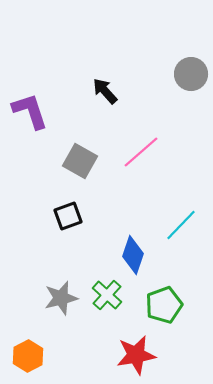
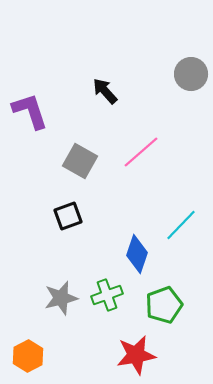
blue diamond: moved 4 px right, 1 px up
green cross: rotated 28 degrees clockwise
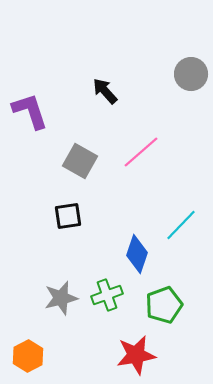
black square: rotated 12 degrees clockwise
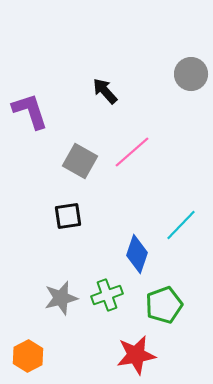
pink line: moved 9 px left
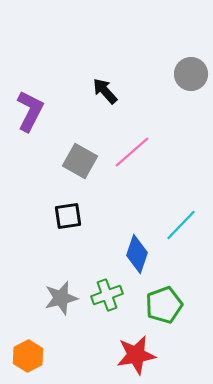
purple L-shape: rotated 45 degrees clockwise
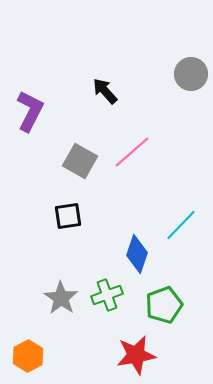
gray star: rotated 24 degrees counterclockwise
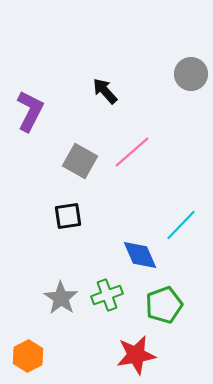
blue diamond: moved 3 px right, 1 px down; rotated 42 degrees counterclockwise
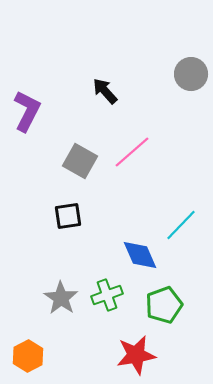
purple L-shape: moved 3 px left
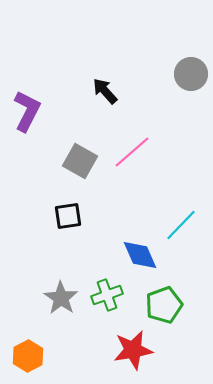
red star: moved 3 px left, 5 px up
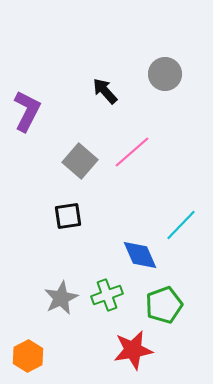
gray circle: moved 26 px left
gray square: rotated 12 degrees clockwise
gray star: rotated 12 degrees clockwise
